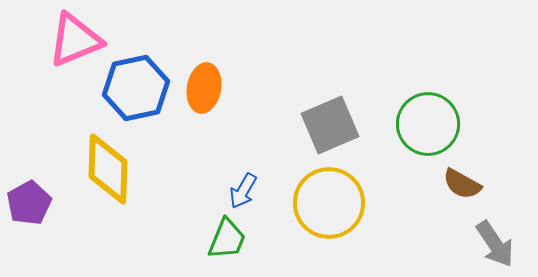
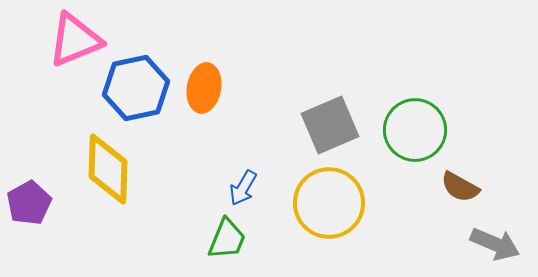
green circle: moved 13 px left, 6 px down
brown semicircle: moved 2 px left, 3 px down
blue arrow: moved 3 px up
gray arrow: rotated 33 degrees counterclockwise
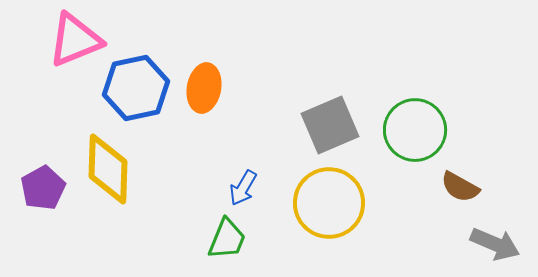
purple pentagon: moved 14 px right, 15 px up
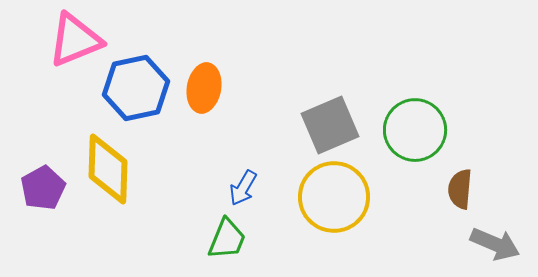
brown semicircle: moved 2 px down; rotated 66 degrees clockwise
yellow circle: moved 5 px right, 6 px up
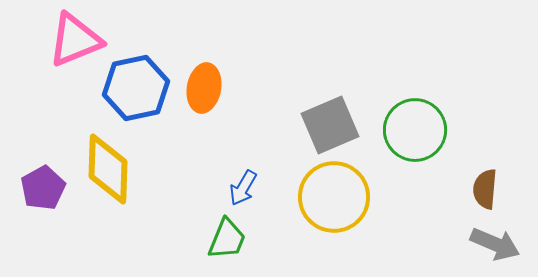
brown semicircle: moved 25 px right
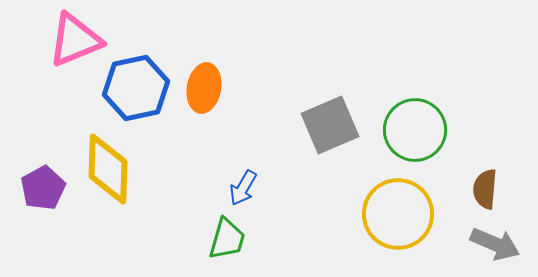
yellow circle: moved 64 px right, 17 px down
green trapezoid: rotated 6 degrees counterclockwise
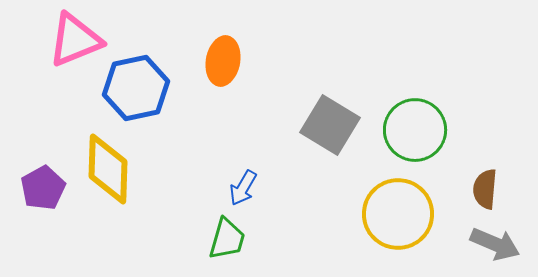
orange ellipse: moved 19 px right, 27 px up
gray square: rotated 36 degrees counterclockwise
